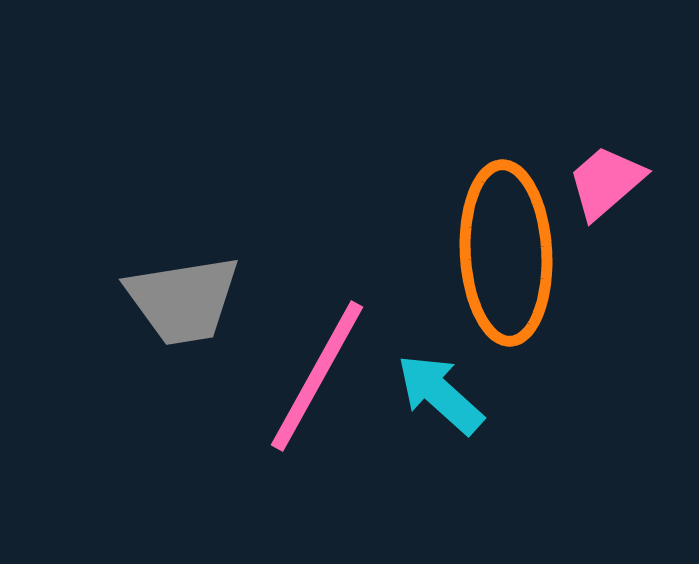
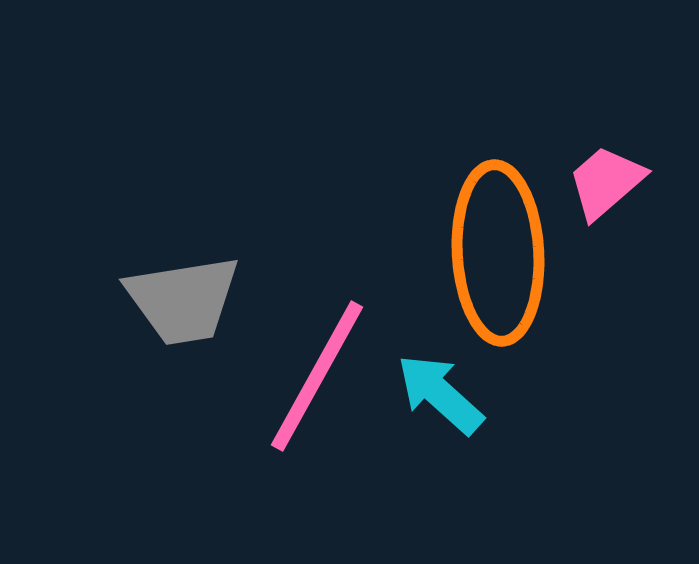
orange ellipse: moved 8 px left
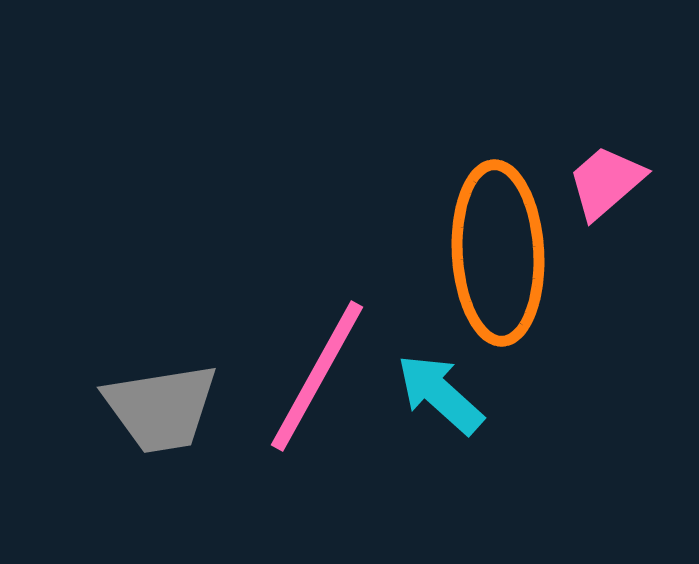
gray trapezoid: moved 22 px left, 108 px down
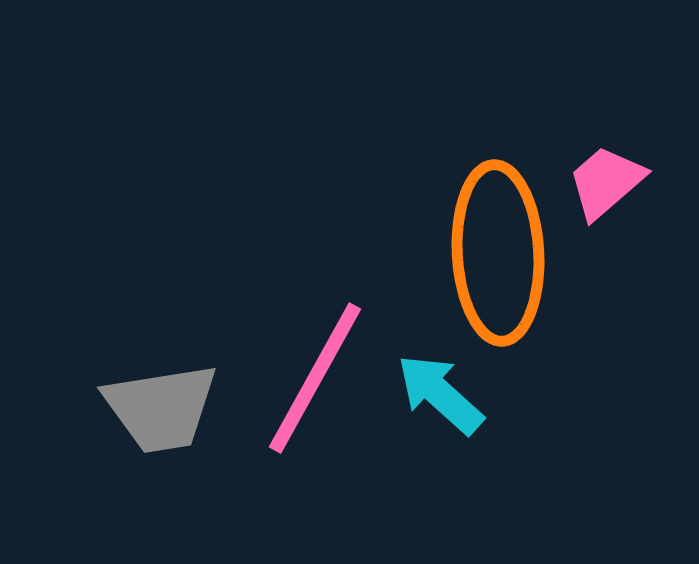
pink line: moved 2 px left, 2 px down
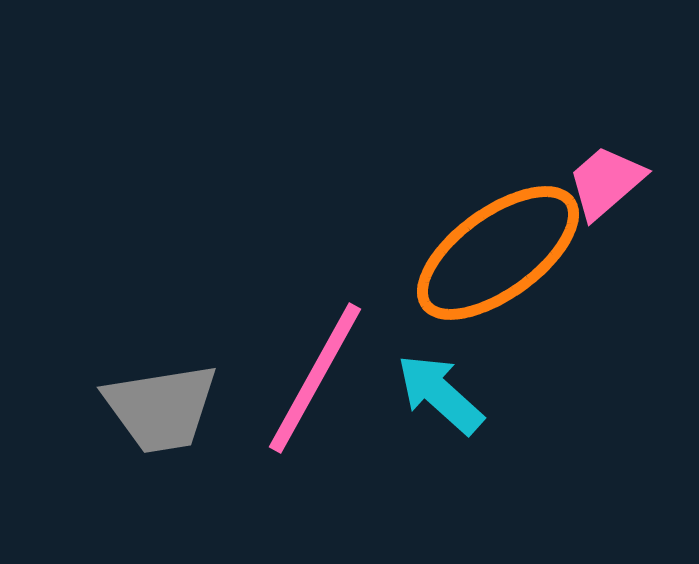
orange ellipse: rotated 57 degrees clockwise
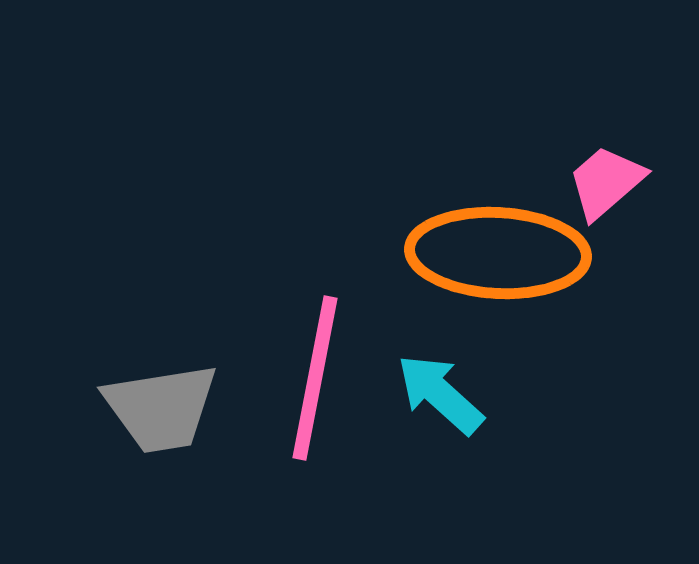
orange ellipse: rotated 39 degrees clockwise
pink line: rotated 18 degrees counterclockwise
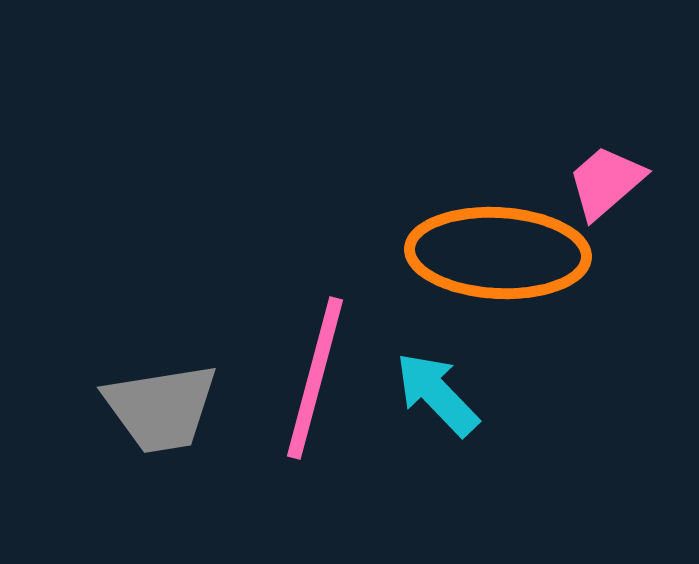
pink line: rotated 4 degrees clockwise
cyan arrow: moved 3 px left; rotated 4 degrees clockwise
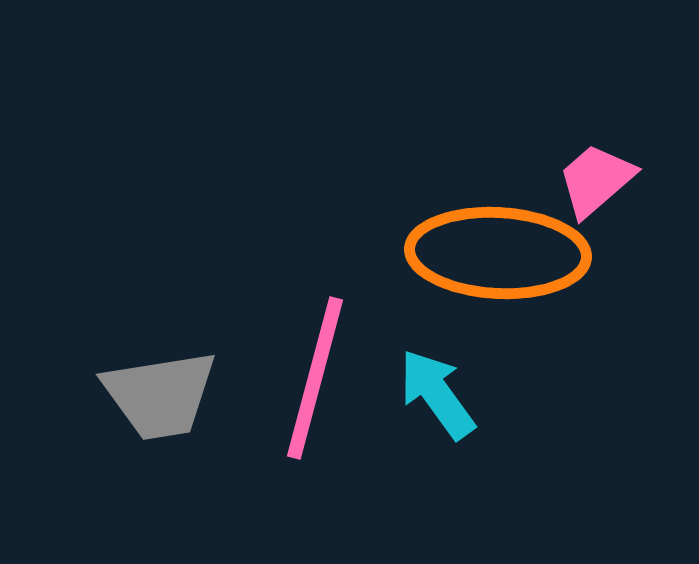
pink trapezoid: moved 10 px left, 2 px up
cyan arrow: rotated 8 degrees clockwise
gray trapezoid: moved 1 px left, 13 px up
